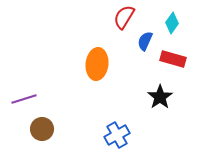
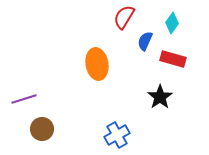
orange ellipse: rotated 16 degrees counterclockwise
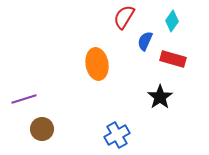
cyan diamond: moved 2 px up
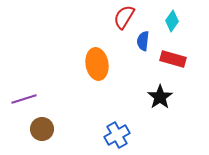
blue semicircle: moved 2 px left; rotated 18 degrees counterclockwise
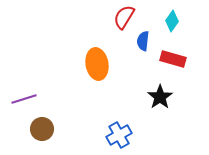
blue cross: moved 2 px right
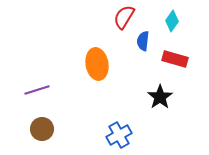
red rectangle: moved 2 px right
purple line: moved 13 px right, 9 px up
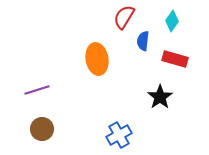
orange ellipse: moved 5 px up
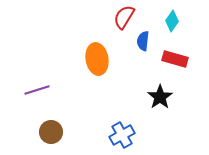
brown circle: moved 9 px right, 3 px down
blue cross: moved 3 px right
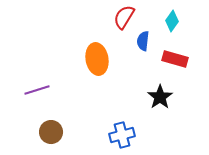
blue cross: rotated 15 degrees clockwise
